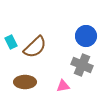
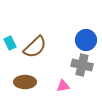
blue circle: moved 4 px down
cyan rectangle: moved 1 px left, 1 px down
gray cross: rotated 10 degrees counterclockwise
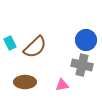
pink triangle: moved 1 px left, 1 px up
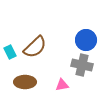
cyan rectangle: moved 9 px down
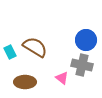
brown semicircle: rotated 105 degrees counterclockwise
pink triangle: moved 7 px up; rotated 48 degrees clockwise
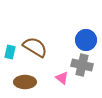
cyan rectangle: rotated 40 degrees clockwise
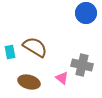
blue circle: moved 27 px up
cyan rectangle: rotated 24 degrees counterclockwise
brown ellipse: moved 4 px right; rotated 15 degrees clockwise
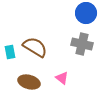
gray cross: moved 21 px up
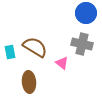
pink triangle: moved 15 px up
brown ellipse: rotated 70 degrees clockwise
